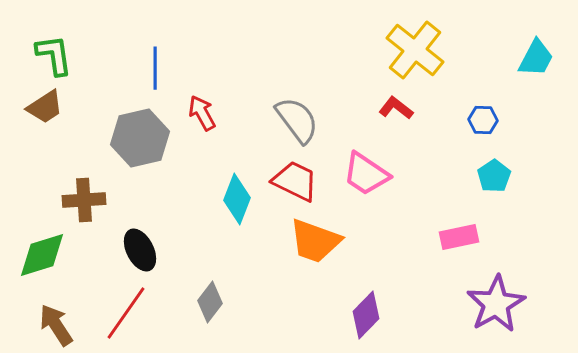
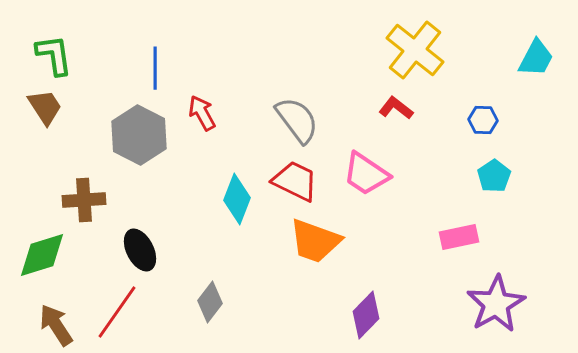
brown trapezoid: rotated 90 degrees counterclockwise
gray hexagon: moved 1 px left, 3 px up; rotated 20 degrees counterclockwise
red line: moved 9 px left, 1 px up
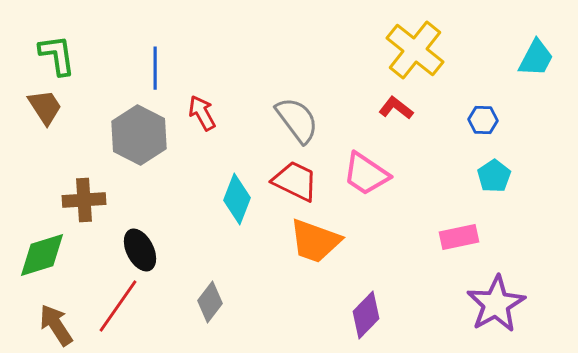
green L-shape: moved 3 px right
red line: moved 1 px right, 6 px up
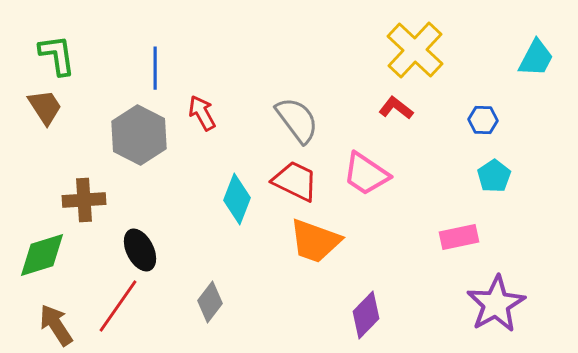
yellow cross: rotated 4 degrees clockwise
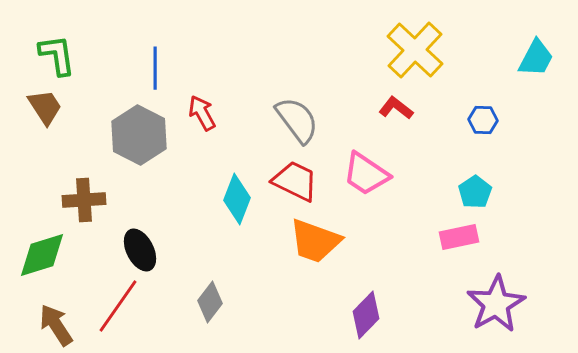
cyan pentagon: moved 19 px left, 16 px down
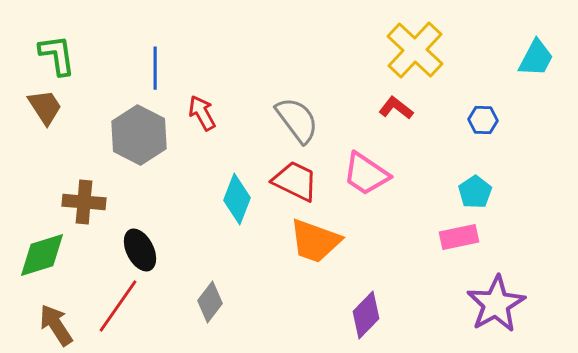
brown cross: moved 2 px down; rotated 9 degrees clockwise
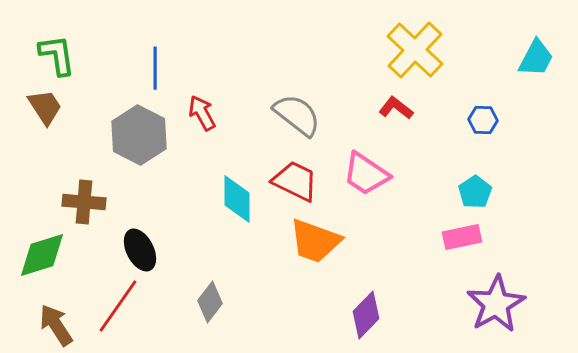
gray semicircle: moved 5 px up; rotated 15 degrees counterclockwise
cyan diamond: rotated 21 degrees counterclockwise
pink rectangle: moved 3 px right
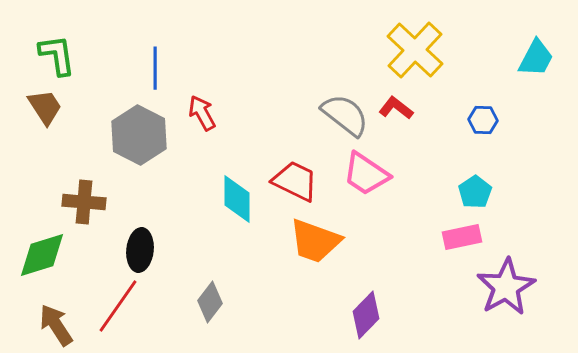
gray semicircle: moved 48 px right
black ellipse: rotated 33 degrees clockwise
purple star: moved 10 px right, 17 px up
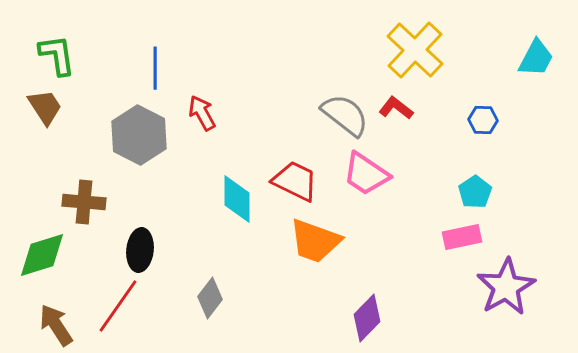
gray diamond: moved 4 px up
purple diamond: moved 1 px right, 3 px down
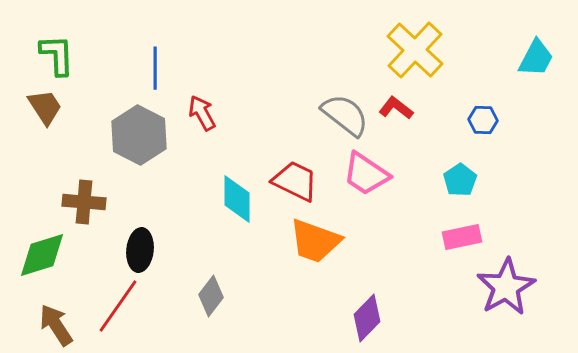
green L-shape: rotated 6 degrees clockwise
cyan pentagon: moved 15 px left, 12 px up
gray diamond: moved 1 px right, 2 px up
